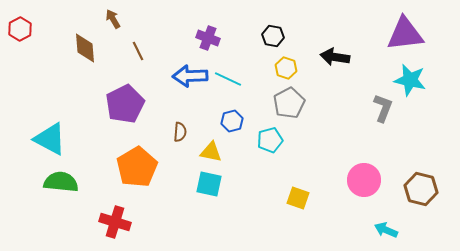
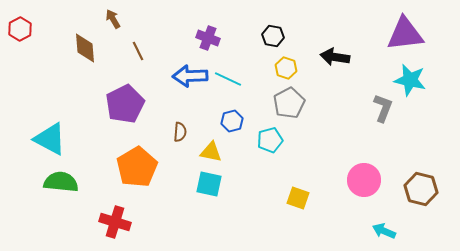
cyan arrow: moved 2 px left, 1 px down
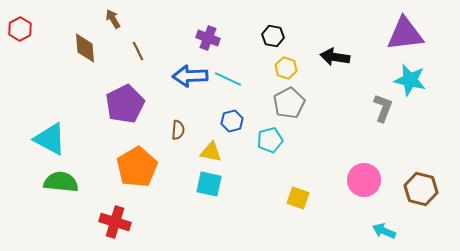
brown semicircle: moved 2 px left, 2 px up
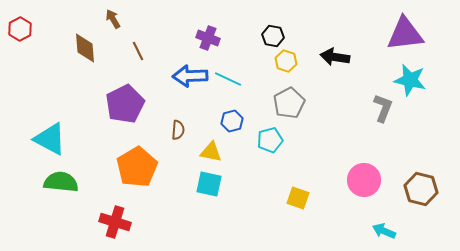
yellow hexagon: moved 7 px up
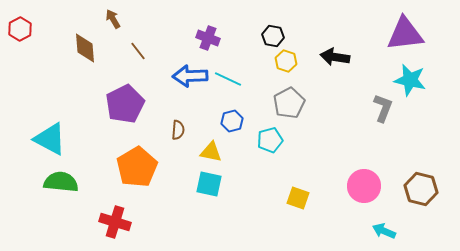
brown line: rotated 12 degrees counterclockwise
pink circle: moved 6 px down
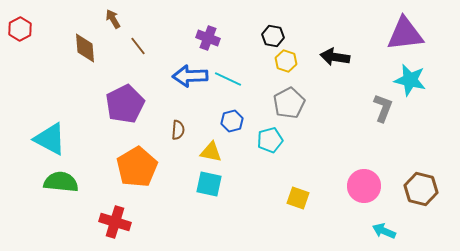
brown line: moved 5 px up
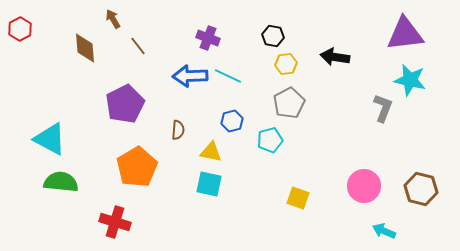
yellow hexagon: moved 3 px down; rotated 25 degrees counterclockwise
cyan line: moved 3 px up
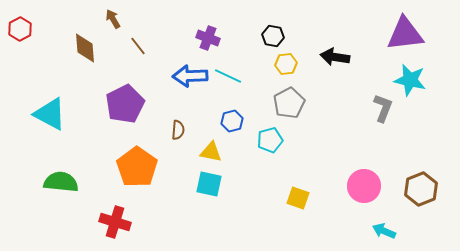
cyan triangle: moved 25 px up
orange pentagon: rotated 6 degrees counterclockwise
brown hexagon: rotated 24 degrees clockwise
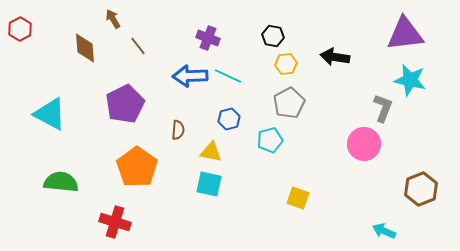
blue hexagon: moved 3 px left, 2 px up
pink circle: moved 42 px up
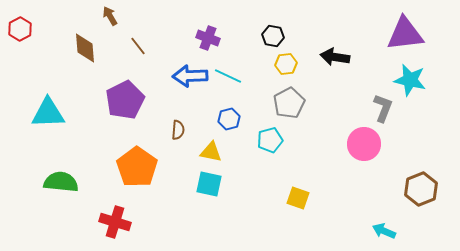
brown arrow: moved 3 px left, 3 px up
purple pentagon: moved 4 px up
cyan triangle: moved 2 px left, 1 px up; rotated 30 degrees counterclockwise
